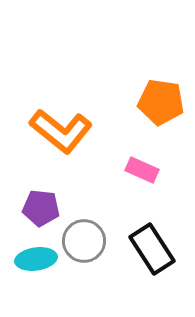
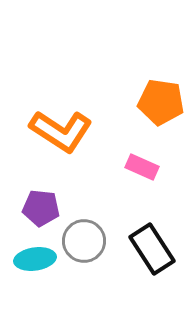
orange L-shape: rotated 6 degrees counterclockwise
pink rectangle: moved 3 px up
cyan ellipse: moved 1 px left
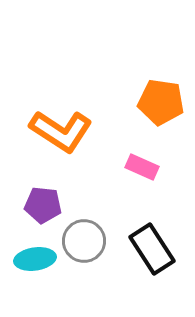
purple pentagon: moved 2 px right, 3 px up
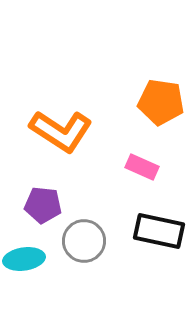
black rectangle: moved 7 px right, 18 px up; rotated 45 degrees counterclockwise
cyan ellipse: moved 11 px left
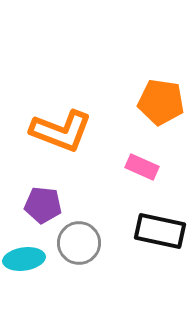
orange L-shape: rotated 12 degrees counterclockwise
black rectangle: moved 1 px right
gray circle: moved 5 px left, 2 px down
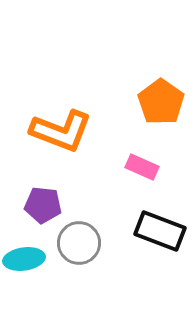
orange pentagon: rotated 27 degrees clockwise
black rectangle: rotated 9 degrees clockwise
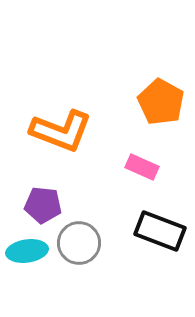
orange pentagon: rotated 6 degrees counterclockwise
cyan ellipse: moved 3 px right, 8 px up
